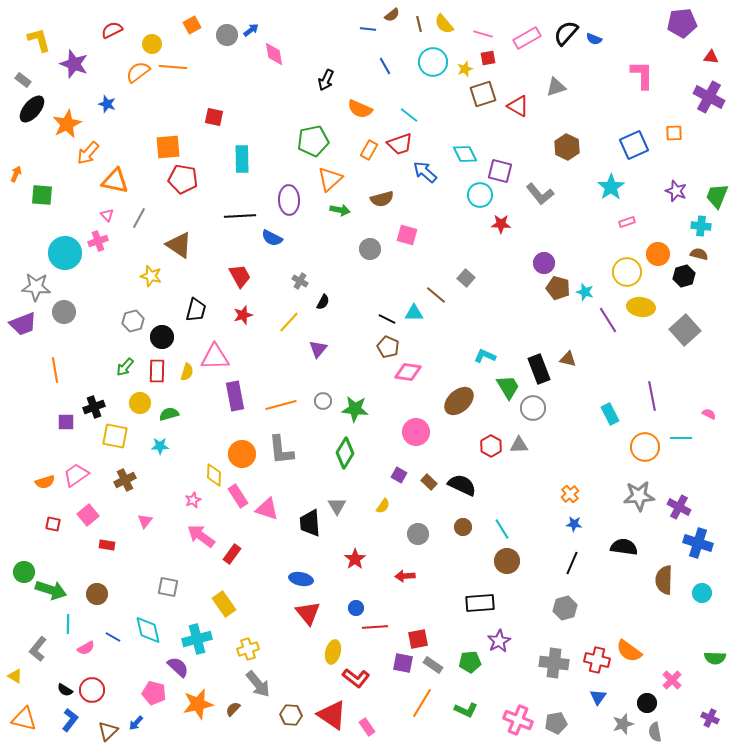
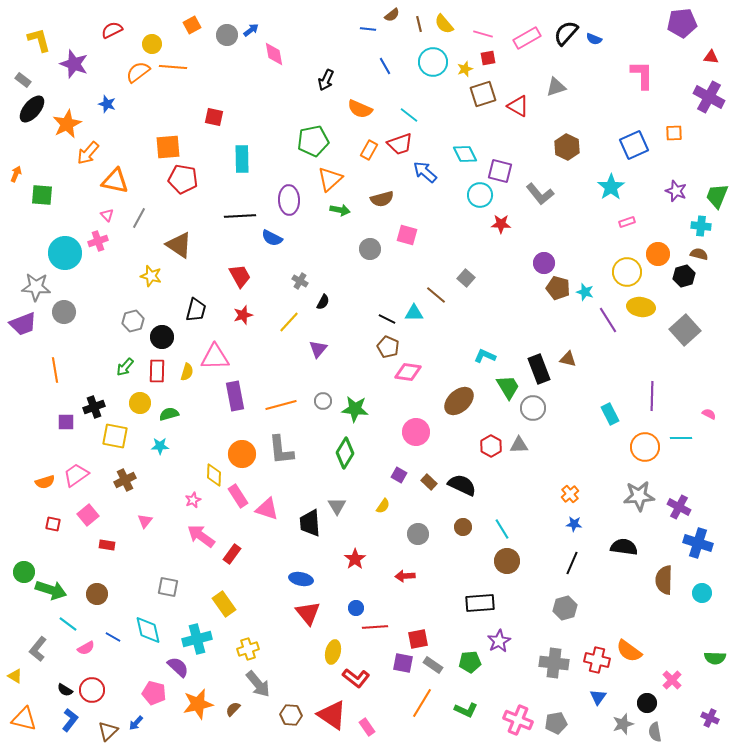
purple line at (652, 396): rotated 12 degrees clockwise
cyan line at (68, 624): rotated 54 degrees counterclockwise
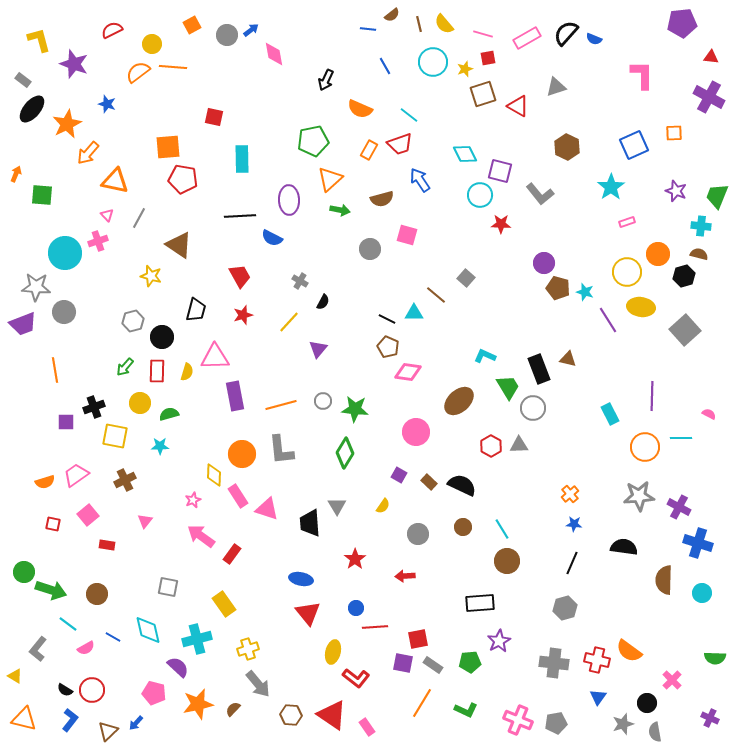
blue arrow at (425, 172): moved 5 px left, 8 px down; rotated 15 degrees clockwise
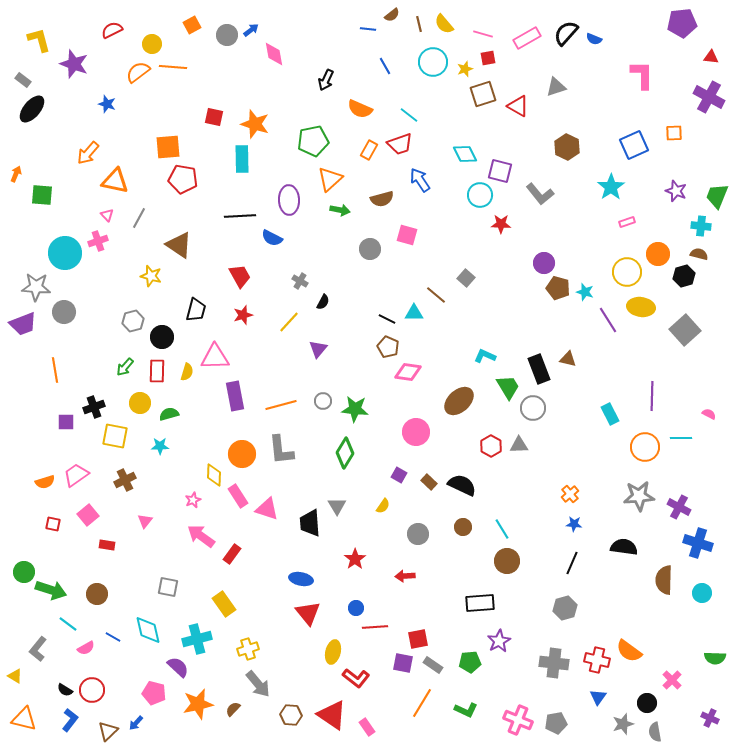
orange star at (67, 124): moved 188 px right; rotated 28 degrees counterclockwise
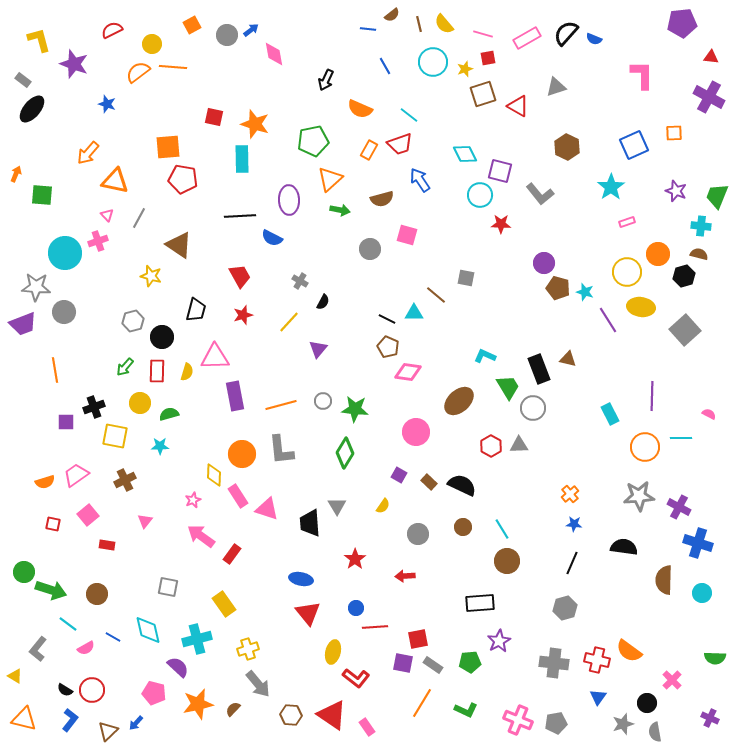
gray square at (466, 278): rotated 30 degrees counterclockwise
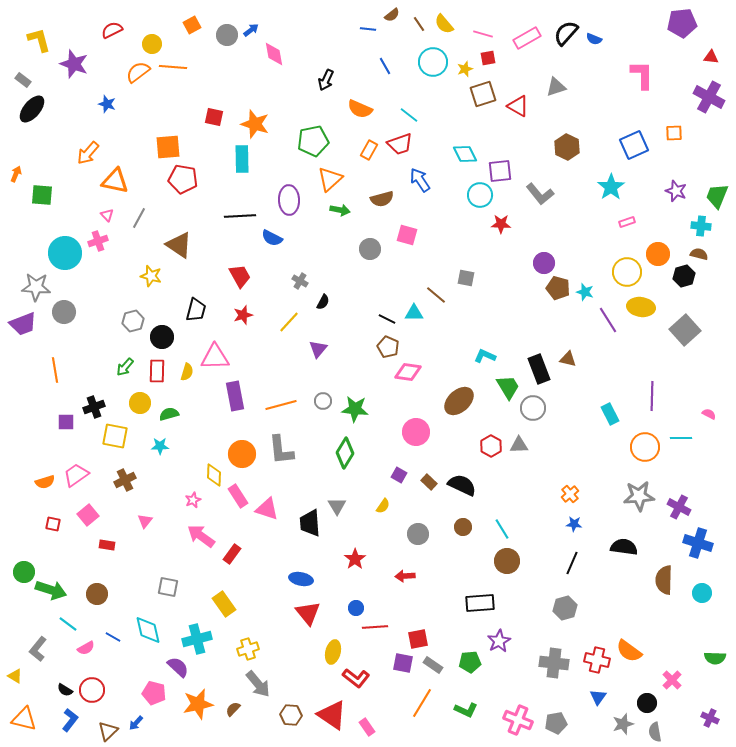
brown line at (419, 24): rotated 21 degrees counterclockwise
purple square at (500, 171): rotated 20 degrees counterclockwise
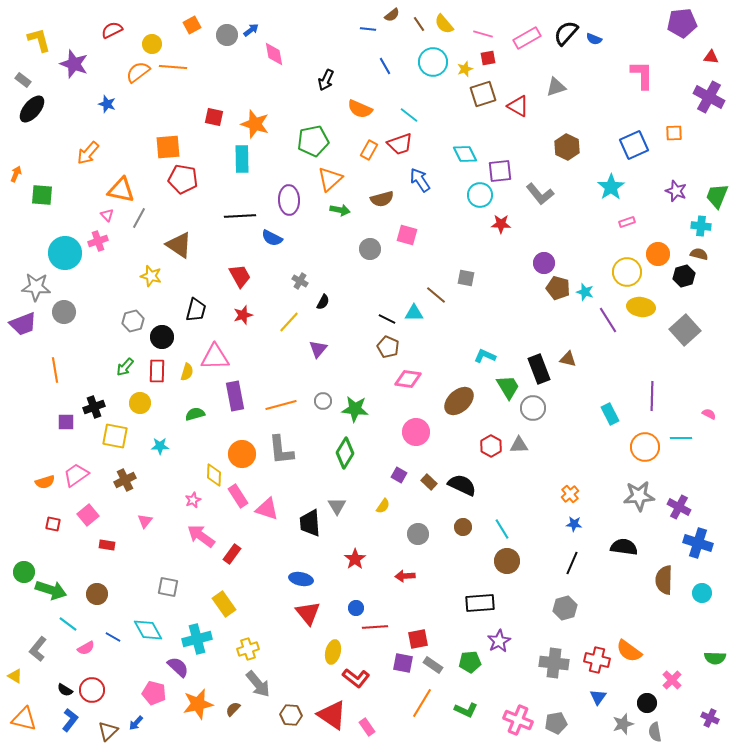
orange triangle at (115, 181): moved 6 px right, 9 px down
pink diamond at (408, 372): moved 7 px down
green semicircle at (169, 414): moved 26 px right
cyan diamond at (148, 630): rotated 16 degrees counterclockwise
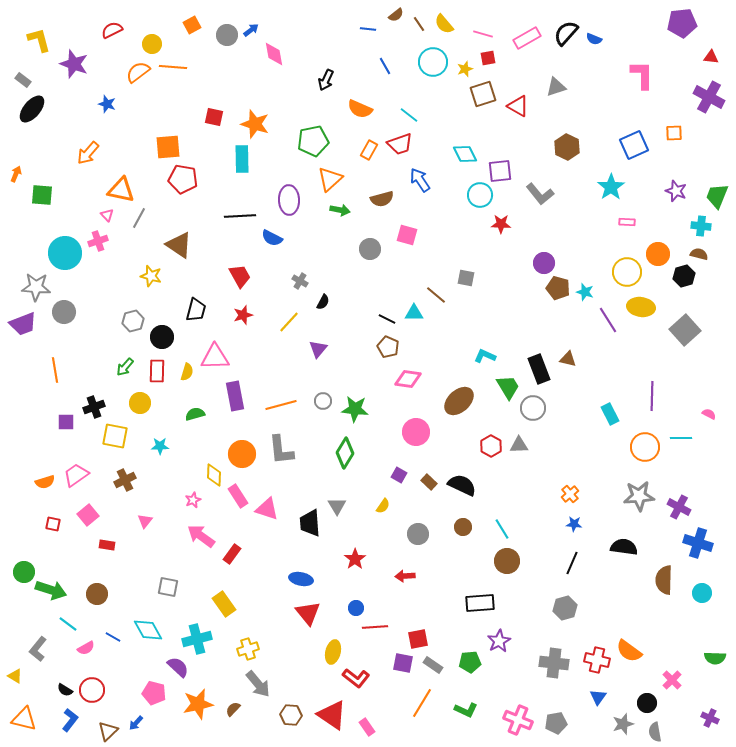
brown semicircle at (392, 15): moved 4 px right
pink rectangle at (627, 222): rotated 21 degrees clockwise
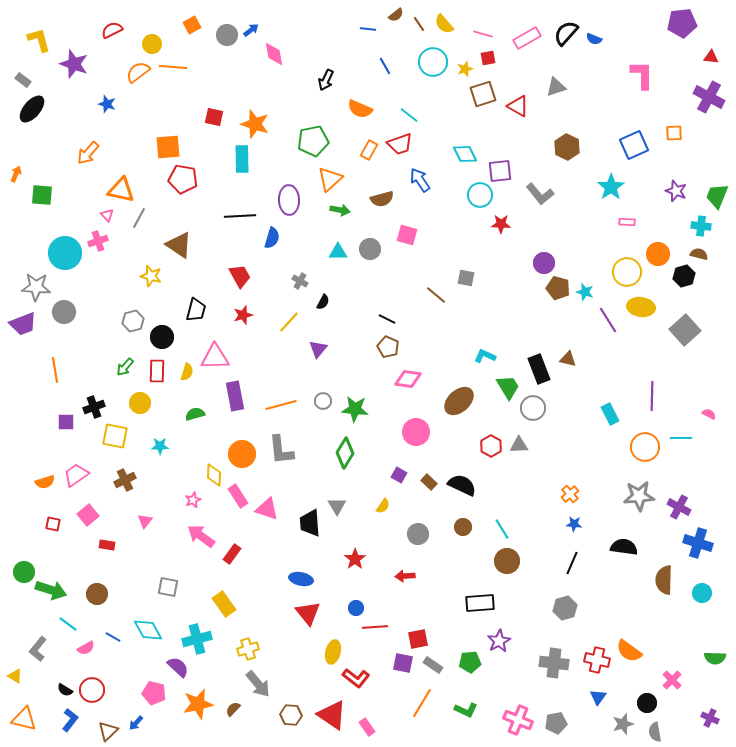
blue semicircle at (272, 238): rotated 100 degrees counterclockwise
cyan triangle at (414, 313): moved 76 px left, 61 px up
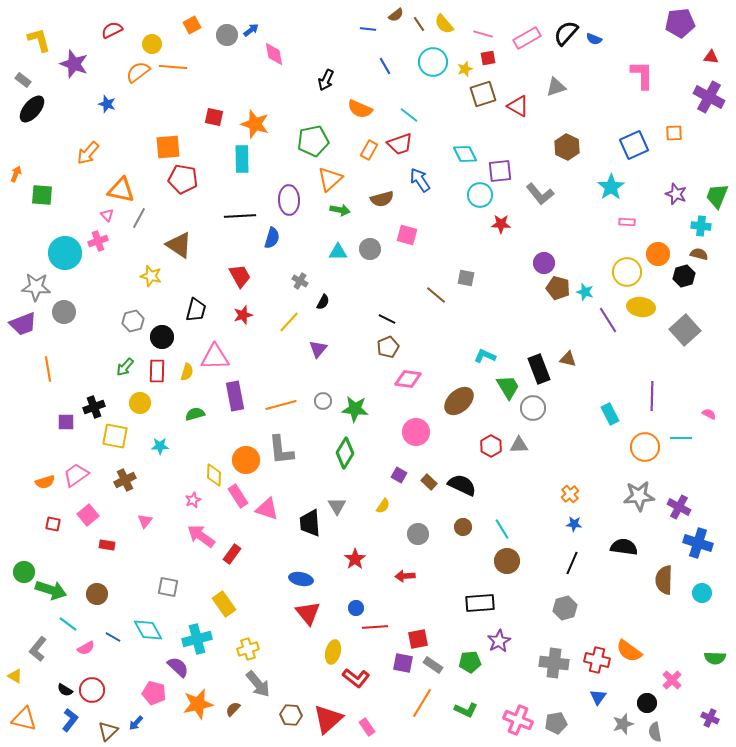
purple pentagon at (682, 23): moved 2 px left
purple star at (676, 191): moved 3 px down
brown pentagon at (388, 347): rotated 25 degrees clockwise
orange line at (55, 370): moved 7 px left, 1 px up
orange circle at (242, 454): moved 4 px right, 6 px down
red triangle at (332, 715): moved 4 px left, 4 px down; rotated 44 degrees clockwise
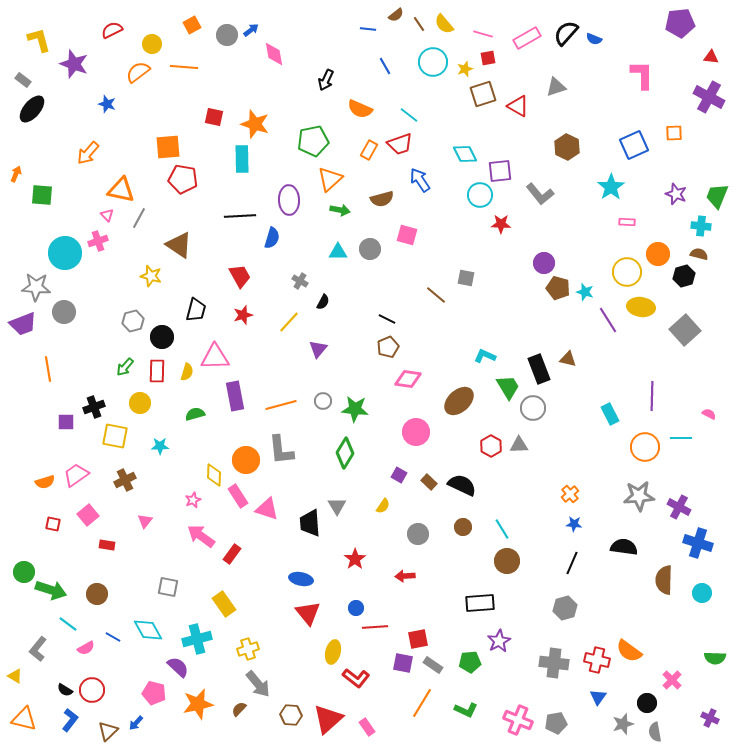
orange line at (173, 67): moved 11 px right
brown semicircle at (233, 709): moved 6 px right
